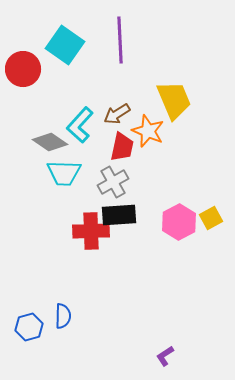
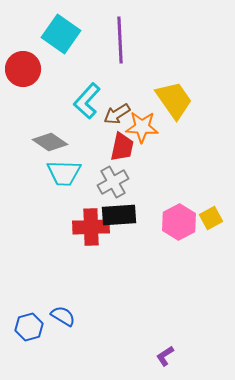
cyan square: moved 4 px left, 11 px up
yellow trapezoid: rotated 12 degrees counterclockwise
cyan L-shape: moved 7 px right, 24 px up
orange star: moved 6 px left, 4 px up; rotated 20 degrees counterclockwise
red cross: moved 4 px up
blue semicircle: rotated 60 degrees counterclockwise
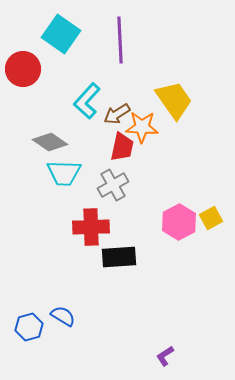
gray cross: moved 3 px down
black rectangle: moved 42 px down
